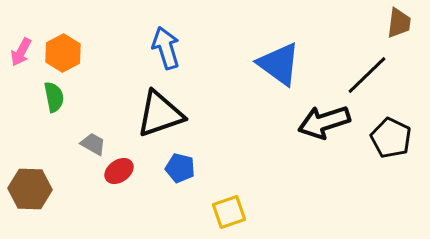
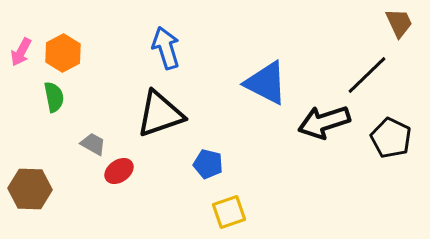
brown trapezoid: rotated 32 degrees counterclockwise
blue triangle: moved 13 px left, 19 px down; rotated 9 degrees counterclockwise
blue pentagon: moved 28 px right, 4 px up
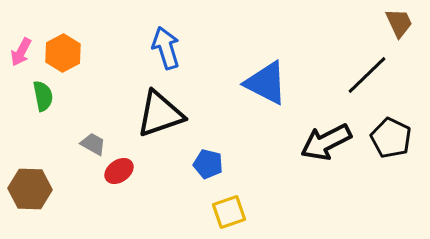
green semicircle: moved 11 px left, 1 px up
black arrow: moved 2 px right, 20 px down; rotated 9 degrees counterclockwise
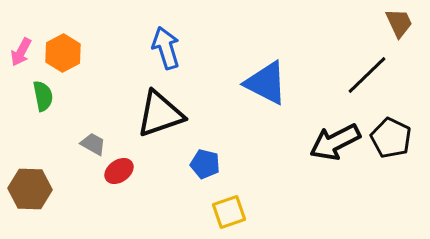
black arrow: moved 9 px right
blue pentagon: moved 3 px left
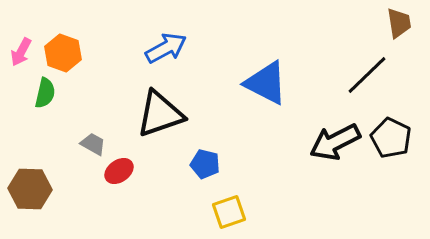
brown trapezoid: rotated 16 degrees clockwise
blue arrow: rotated 78 degrees clockwise
orange hexagon: rotated 12 degrees counterclockwise
green semicircle: moved 2 px right, 3 px up; rotated 24 degrees clockwise
